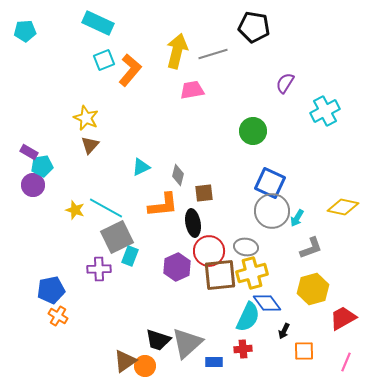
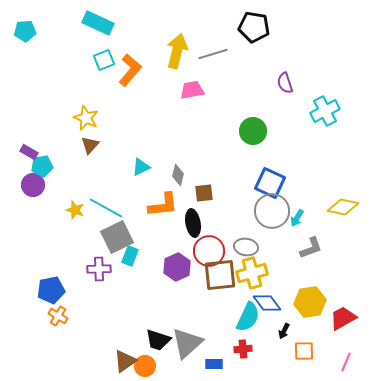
purple semicircle at (285, 83): rotated 50 degrees counterclockwise
yellow hexagon at (313, 289): moved 3 px left, 13 px down; rotated 8 degrees clockwise
blue rectangle at (214, 362): moved 2 px down
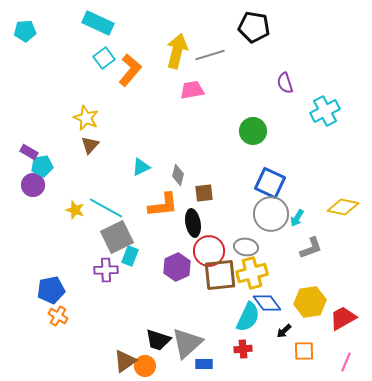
gray line at (213, 54): moved 3 px left, 1 px down
cyan square at (104, 60): moved 2 px up; rotated 15 degrees counterclockwise
gray circle at (272, 211): moved 1 px left, 3 px down
purple cross at (99, 269): moved 7 px right, 1 px down
black arrow at (284, 331): rotated 21 degrees clockwise
blue rectangle at (214, 364): moved 10 px left
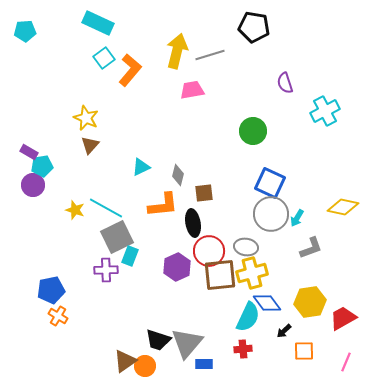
gray triangle at (187, 343): rotated 8 degrees counterclockwise
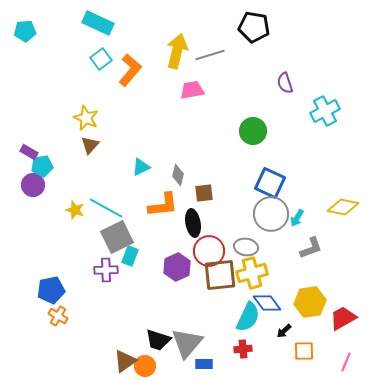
cyan square at (104, 58): moved 3 px left, 1 px down
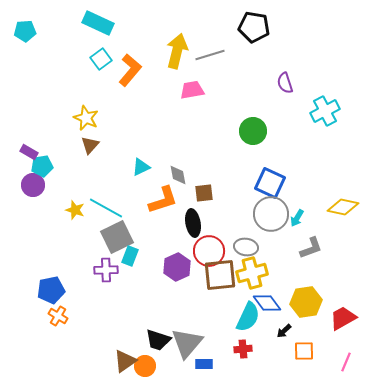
gray diamond at (178, 175): rotated 25 degrees counterclockwise
orange L-shape at (163, 205): moved 5 px up; rotated 12 degrees counterclockwise
yellow hexagon at (310, 302): moved 4 px left
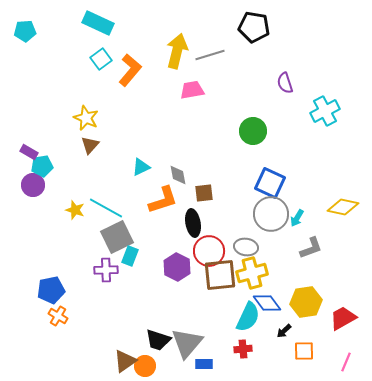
purple hexagon at (177, 267): rotated 8 degrees counterclockwise
